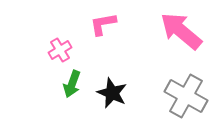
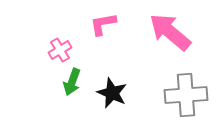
pink arrow: moved 11 px left, 1 px down
green arrow: moved 2 px up
gray cross: moved 1 px up; rotated 33 degrees counterclockwise
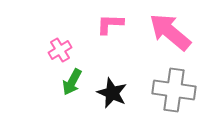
pink L-shape: moved 7 px right; rotated 12 degrees clockwise
green arrow: rotated 8 degrees clockwise
gray cross: moved 12 px left, 5 px up; rotated 12 degrees clockwise
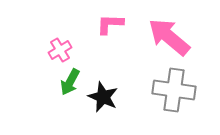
pink arrow: moved 1 px left, 5 px down
green arrow: moved 2 px left
black star: moved 9 px left, 4 px down
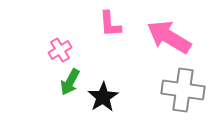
pink L-shape: rotated 96 degrees counterclockwise
pink arrow: rotated 9 degrees counterclockwise
gray cross: moved 9 px right
black star: rotated 16 degrees clockwise
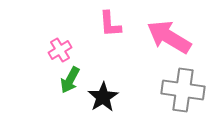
green arrow: moved 2 px up
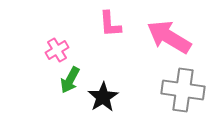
pink cross: moved 3 px left
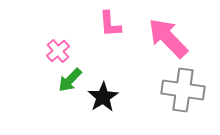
pink arrow: moved 1 px left, 1 px down; rotated 15 degrees clockwise
pink cross: moved 1 px right, 1 px down; rotated 10 degrees counterclockwise
green arrow: rotated 16 degrees clockwise
